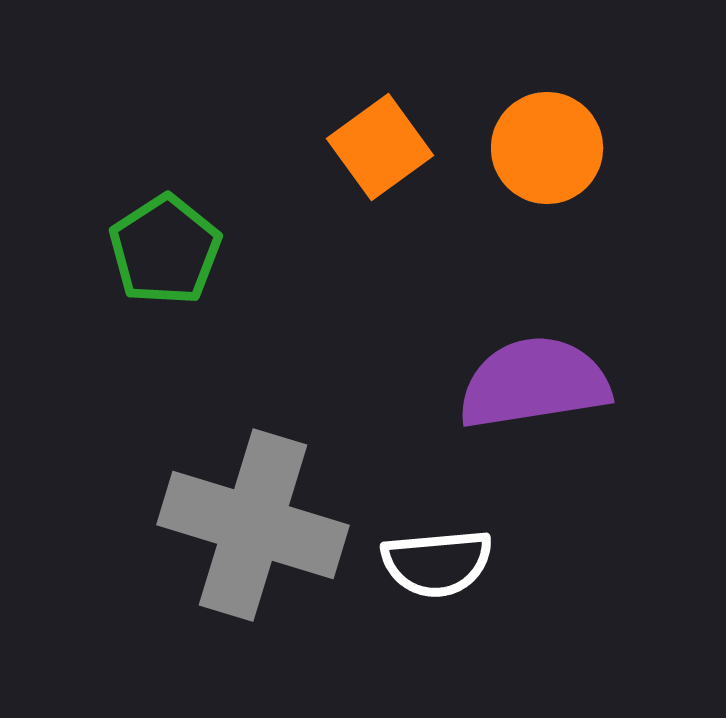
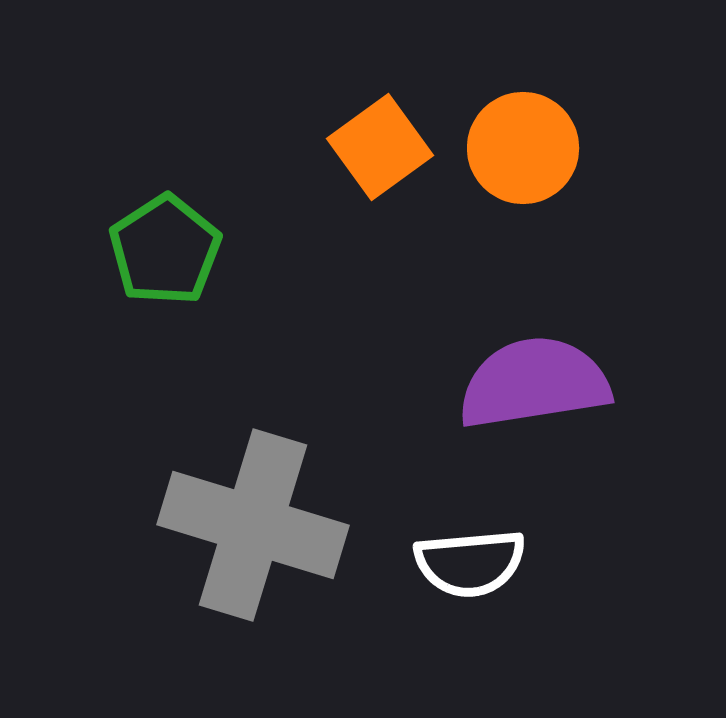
orange circle: moved 24 px left
white semicircle: moved 33 px right
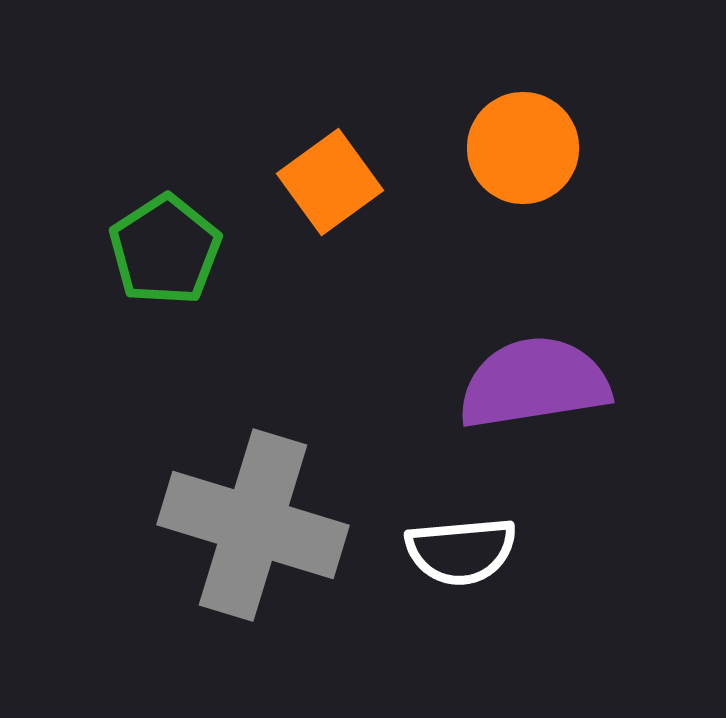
orange square: moved 50 px left, 35 px down
white semicircle: moved 9 px left, 12 px up
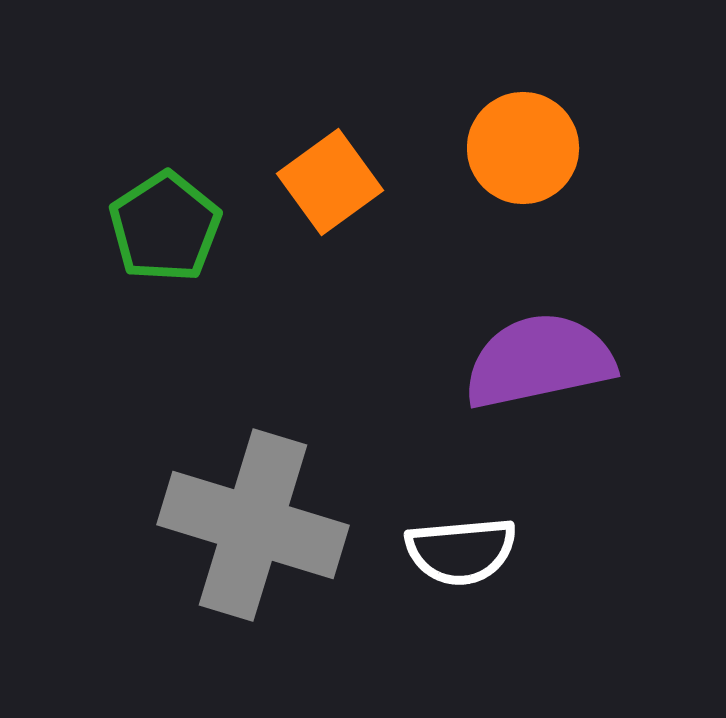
green pentagon: moved 23 px up
purple semicircle: moved 5 px right, 22 px up; rotated 3 degrees counterclockwise
